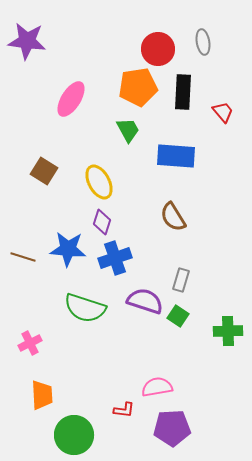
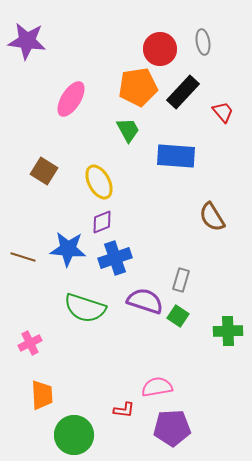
red circle: moved 2 px right
black rectangle: rotated 40 degrees clockwise
brown semicircle: moved 39 px right
purple diamond: rotated 50 degrees clockwise
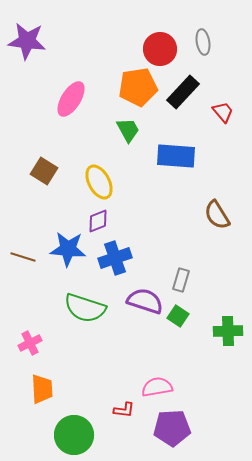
brown semicircle: moved 5 px right, 2 px up
purple diamond: moved 4 px left, 1 px up
orange trapezoid: moved 6 px up
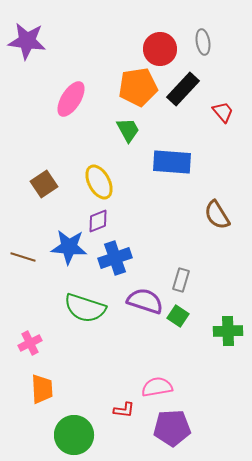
black rectangle: moved 3 px up
blue rectangle: moved 4 px left, 6 px down
brown square: moved 13 px down; rotated 24 degrees clockwise
blue star: moved 1 px right, 2 px up
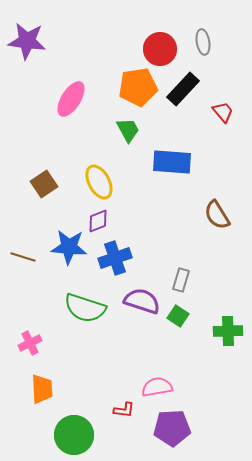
purple semicircle: moved 3 px left
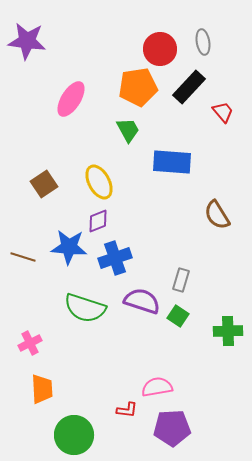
black rectangle: moved 6 px right, 2 px up
red L-shape: moved 3 px right
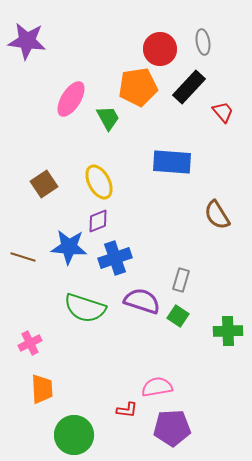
green trapezoid: moved 20 px left, 12 px up
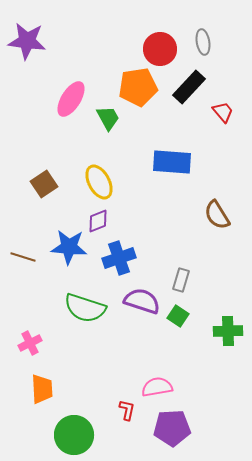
blue cross: moved 4 px right
red L-shape: rotated 85 degrees counterclockwise
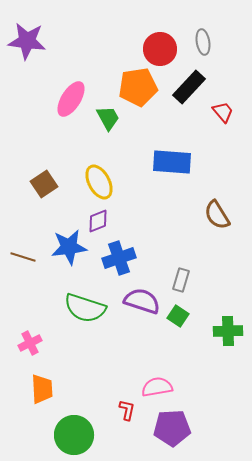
blue star: rotated 12 degrees counterclockwise
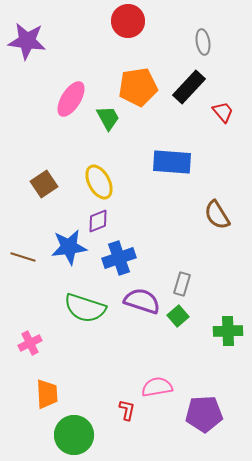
red circle: moved 32 px left, 28 px up
gray rectangle: moved 1 px right, 4 px down
green square: rotated 15 degrees clockwise
orange trapezoid: moved 5 px right, 5 px down
purple pentagon: moved 32 px right, 14 px up
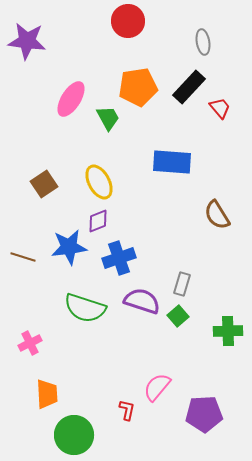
red trapezoid: moved 3 px left, 4 px up
pink semicircle: rotated 40 degrees counterclockwise
